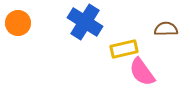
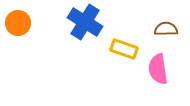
yellow rectangle: rotated 32 degrees clockwise
pink semicircle: moved 16 px right, 3 px up; rotated 28 degrees clockwise
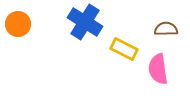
orange circle: moved 1 px down
yellow rectangle: rotated 8 degrees clockwise
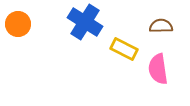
brown semicircle: moved 5 px left, 3 px up
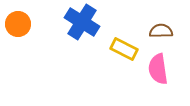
blue cross: moved 3 px left
brown semicircle: moved 5 px down
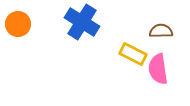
yellow rectangle: moved 9 px right, 5 px down
